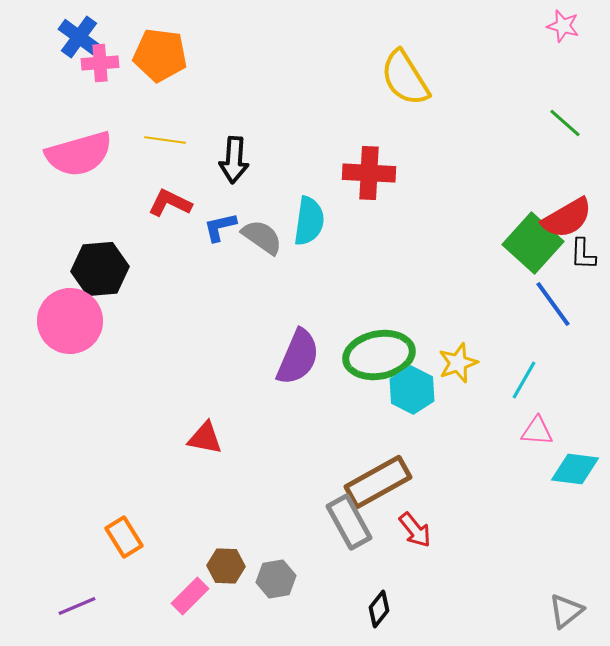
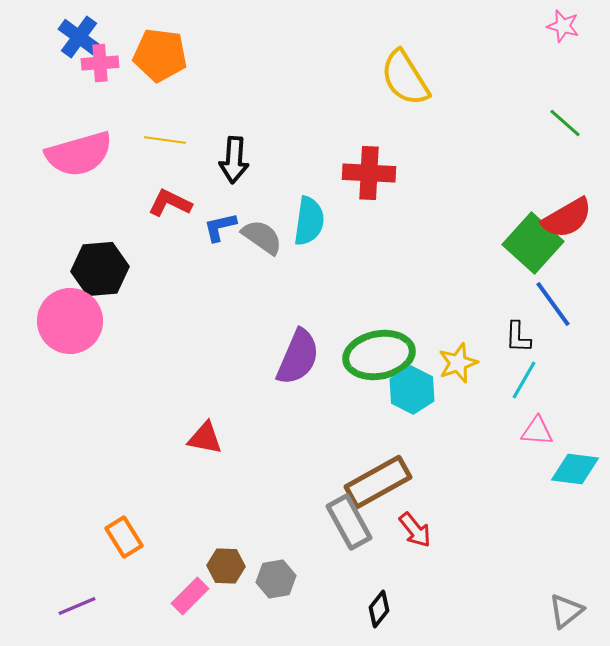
black L-shape: moved 65 px left, 83 px down
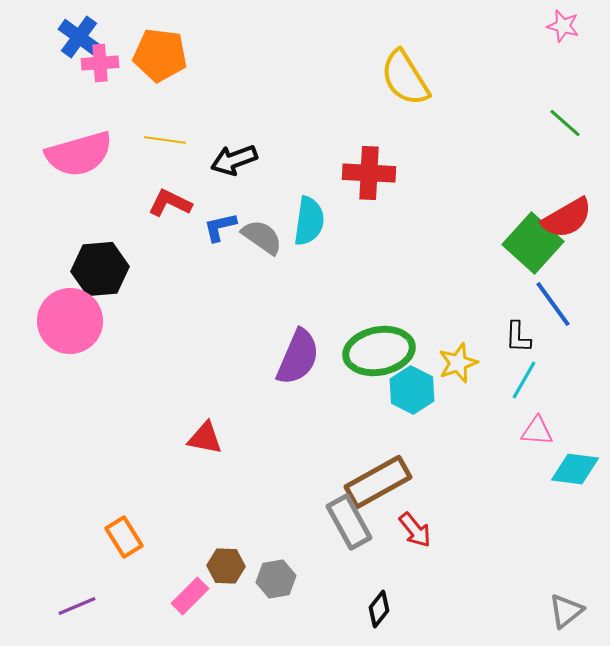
black arrow: rotated 66 degrees clockwise
green ellipse: moved 4 px up
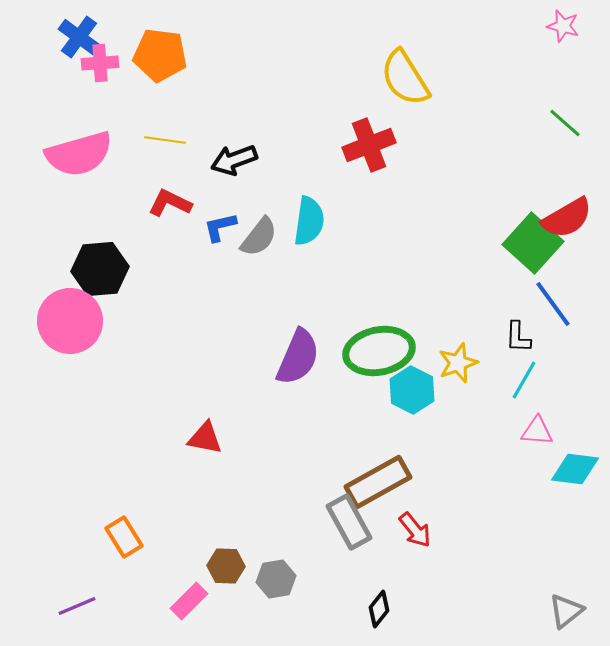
red cross: moved 28 px up; rotated 24 degrees counterclockwise
gray semicircle: moved 3 px left; rotated 93 degrees clockwise
pink rectangle: moved 1 px left, 5 px down
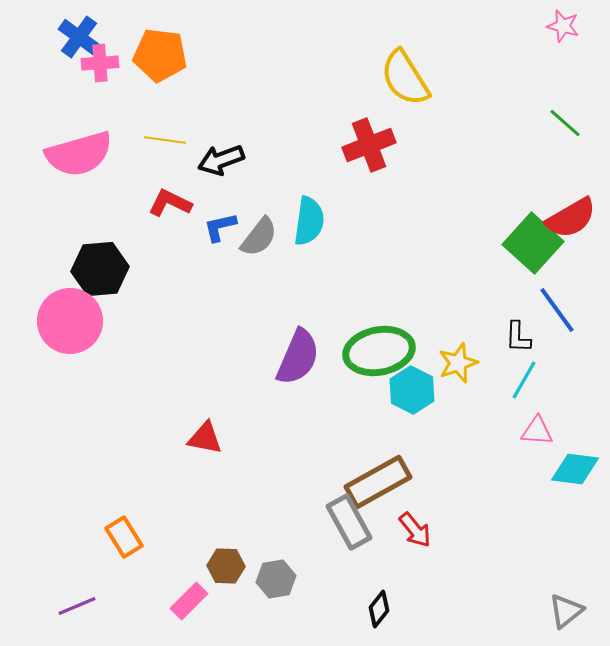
black arrow: moved 13 px left
red semicircle: moved 4 px right
blue line: moved 4 px right, 6 px down
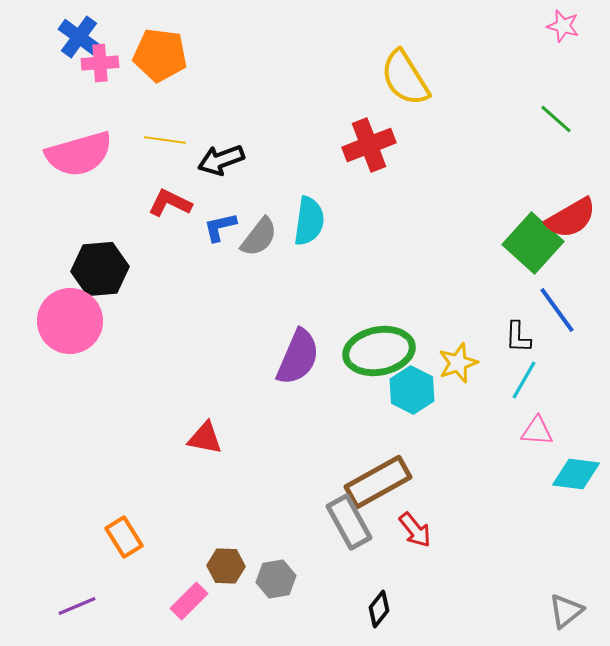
green line: moved 9 px left, 4 px up
cyan diamond: moved 1 px right, 5 px down
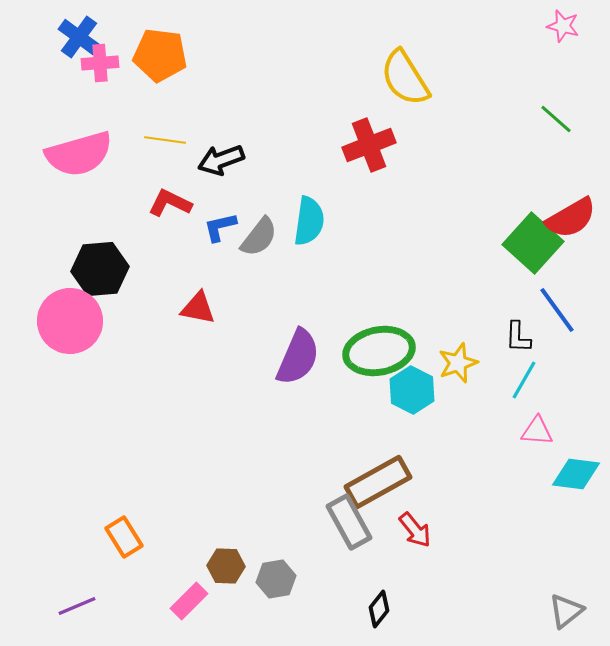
red triangle: moved 7 px left, 130 px up
